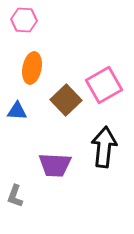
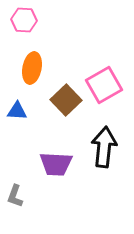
purple trapezoid: moved 1 px right, 1 px up
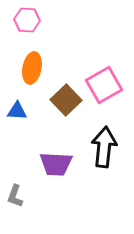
pink hexagon: moved 3 px right
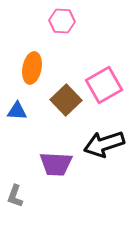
pink hexagon: moved 35 px right, 1 px down
black arrow: moved 3 px up; rotated 114 degrees counterclockwise
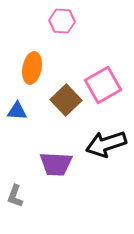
pink square: moved 1 px left
black arrow: moved 2 px right
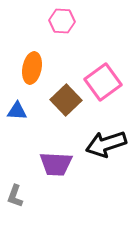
pink square: moved 3 px up; rotated 6 degrees counterclockwise
